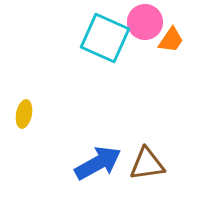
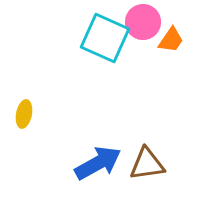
pink circle: moved 2 px left
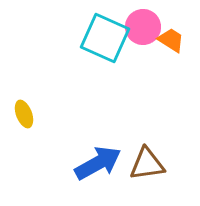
pink circle: moved 5 px down
orange trapezoid: rotated 92 degrees counterclockwise
yellow ellipse: rotated 32 degrees counterclockwise
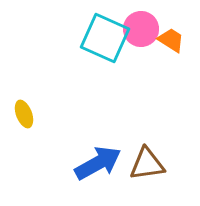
pink circle: moved 2 px left, 2 px down
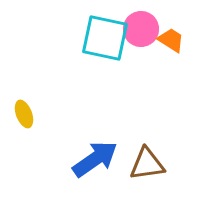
cyan square: rotated 12 degrees counterclockwise
blue arrow: moved 3 px left, 4 px up; rotated 6 degrees counterclockwise
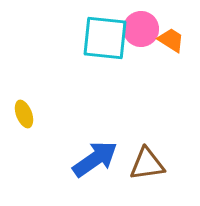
cyan square: rotated 6 degrees counterclockwise
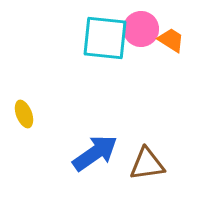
blue arrow: moved 6 px up
